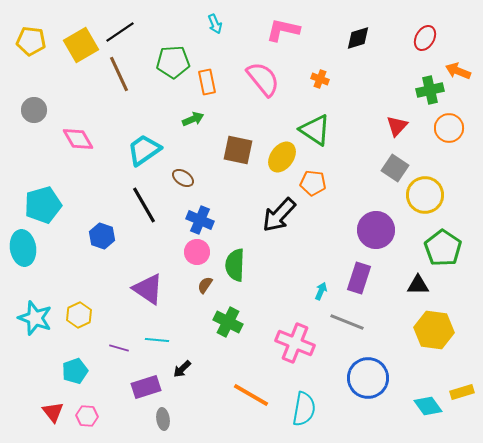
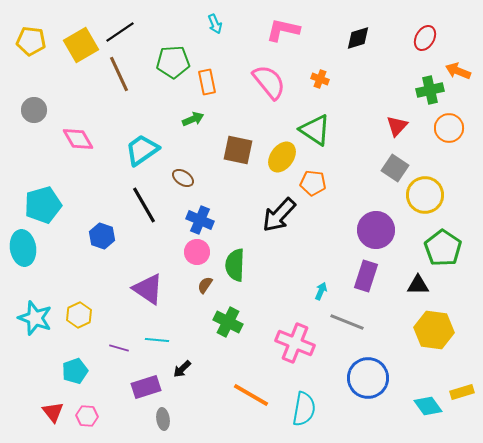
pink semicircle at (263, 79): moved 6 px right, 3 px down
cyan trapezoid at (144, 150): moved 2 px left
purple rectangle at (359, 278): moved 7 px right, 2 px up
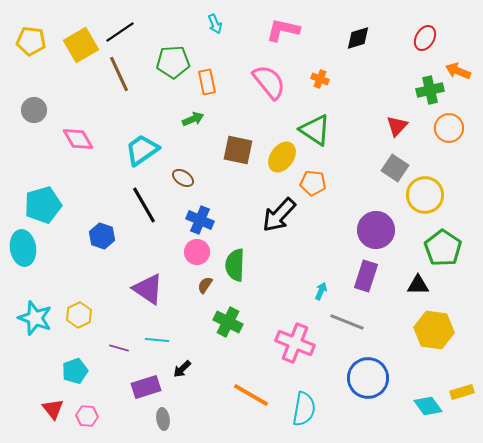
red triangle at (53, 412): moved 3 px up
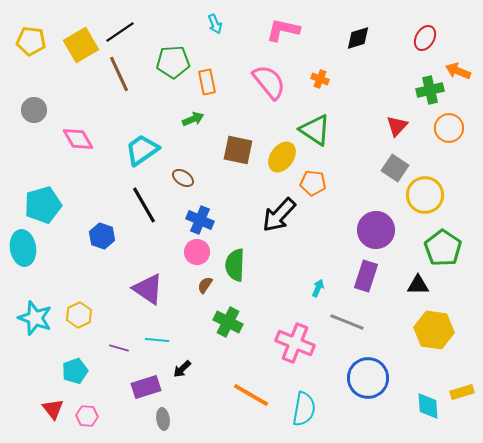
cyan arrow at (321, 291): moved 3 px left, 3 px up
cyan diamond at (428, 406): rotated 32 degrees clockwise
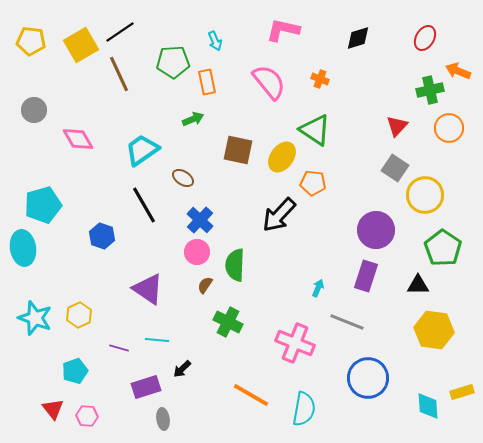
cyan arrow at (215, 24): moved 17 px down
blue cross at (200, 220): rotated 20 degrees clockwise
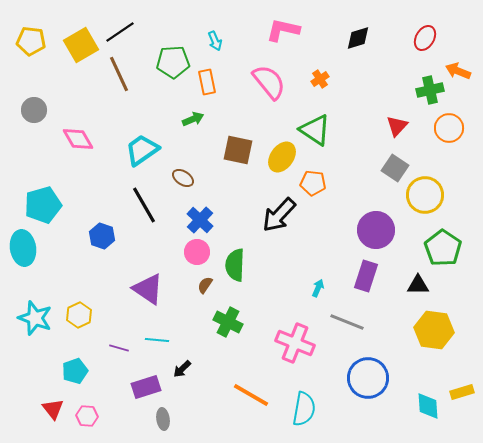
orange cross at (320, 79): rotated 36 degrees clockwise
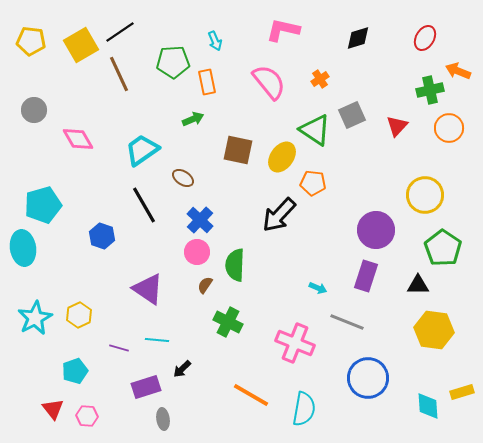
gray square at (395, 168): moved 43 px left, 53 px up; rotated 32 degrees clockwise
cyan arrow at (318, 288): rotated 90 degrees clockwise
cyan star at (35, 318): rotated 24 degrees clockwise
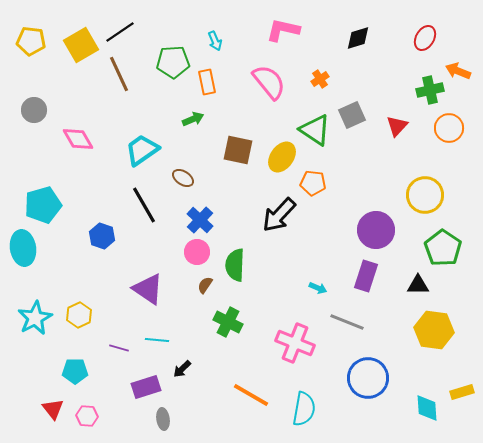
cyan pentagon at (75, 371): rotated 20 degrees clockwise
cyan diamond at (428, 406): moved 1 px left, 2 px down
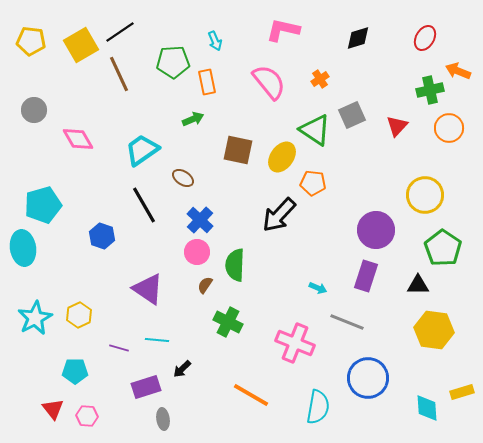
cyan semicircle at (304, 409): moved 14 px right, 2 px up
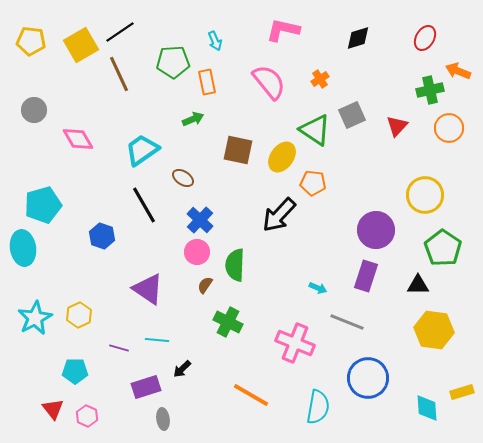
pink hexagon at (87, 416): rotated 20 degrees clockwise
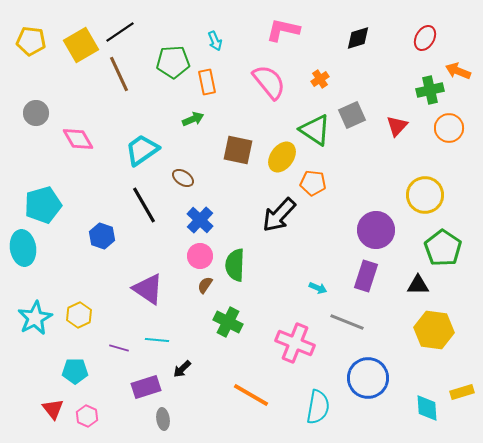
gray circle at (34, 110): moved 2 px right, 3 px down
pink circle at (197, 252): moved 3 px right, 4 px down
